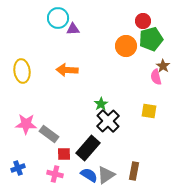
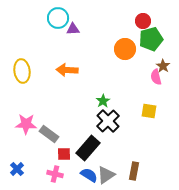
orange circle: moved 1 px left, 3 px down
green star: moved 2 px right, 3 px up
blue cross: moved 1 px left, 1 px down; rotated 24 degrees counterclockwise
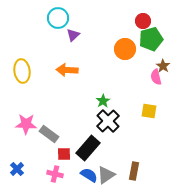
purple triangle: moved 6 px down; rotated 40 degrees counterclockwise
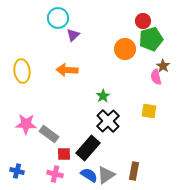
green star: moved 5 px up
blue cross: moved 2 px down; rotated 32 degrees counterclockwise
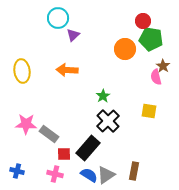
green pentagon: rotated 25 degrees clockwise
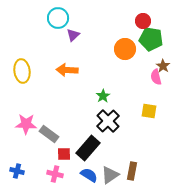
brown rectangle: moved 2 px left
gray triangle: moved 4 px right
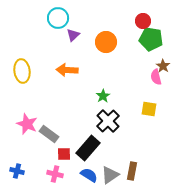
orange circle: moved 19 px left, 7 px up
yellow square: moved 2 px up
pink star: moved 1 px right; rotated 20 degrees clockwise
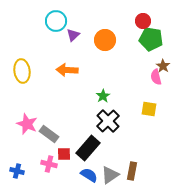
cyan circle: moved 2 px left, 3 px down
orange circle: moved 1 px left, 2 px up
pink cross: moved 6 px left, 10 px up
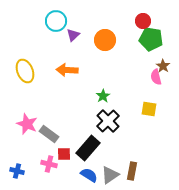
yellow ellipse: moved 3 px right; rotated 15 degrees counterclockwise
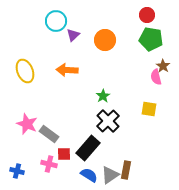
red circle: moved 4 px right, 6 px up
brown rectangle: moved 6 px left, 1 px up
